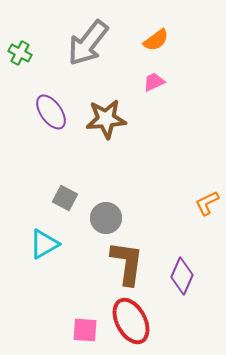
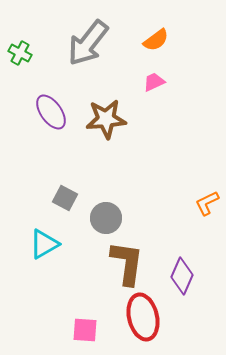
red ellipse: moved 12 px right, 4 px up; rotated 15 degrees clockwise
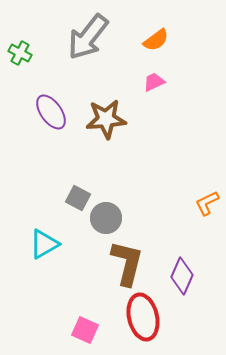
gray arrow: moved 6 px up
gray square: moved 13 px right
brown L-shape: rotated 6 degrees clockwise
pink square: rotated 20 degrees clockwise
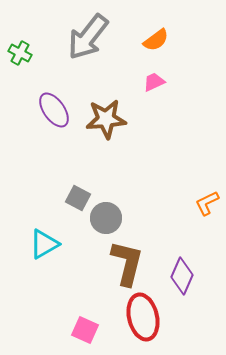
purple ellipse: moved 3 px right, 2 px up
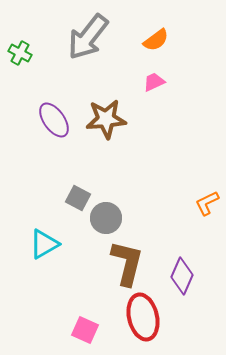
purple ellipse: moved 10 px down
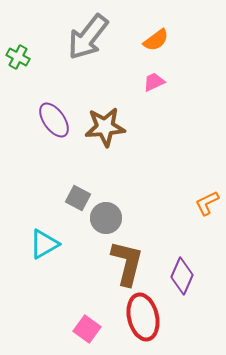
green cross: moved 2 px left, 4 px down
brown star: moved 1 px left, 8 px down
pink square: moved 2 px right, 1 px up; rotated 12 degrees clockwise
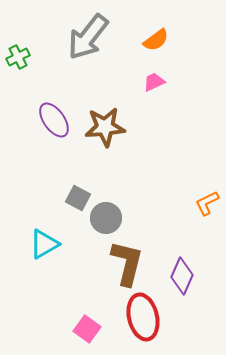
green cross: rotated 35 degrees clockwise
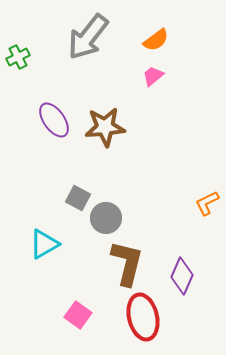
pink trapezoid: moved 1 px left, 6 px up; rotated 15 degrees counterclockwise
pink square: moved 9 px left, 14 px up
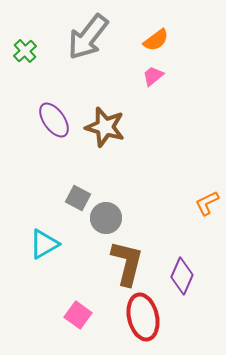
green cross: moved 7 px right, 6 px up; rotated 15 degrees counterclockwise
brown star: rotated 21 degrees clockwise
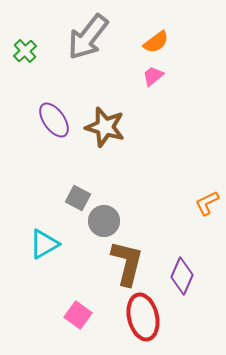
orange semicircle: moved 2 px down
gray circle: moved 2 px left, 3 px down
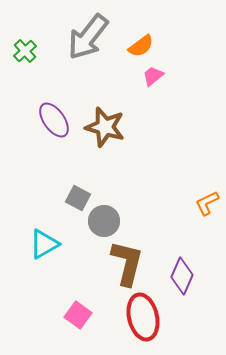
orange semicircle: moved 15 px left, 4 px down
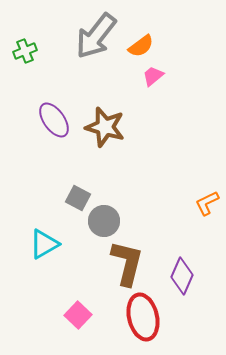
gray arrow: moved 8 px right, 1 px up
green cross: rotated 20 degrees clockwise
pink square: rotated 8 degrees clockwise
